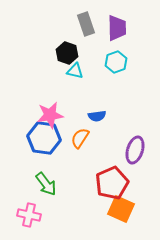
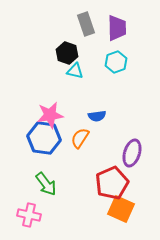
purple ellipse: moved 3 px left, 3 px down
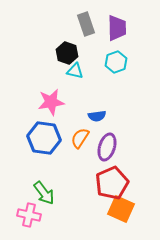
pink star: moved 1 px right, 13 px up
purple ellipse: moved 25 px left, 6 px up
green arrow: moved 2 px left, 9 px down
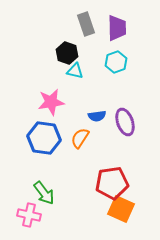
purple ellipse: moved 18 px right, 25 px up; rotated 36 degrees counterclockwise
red pentagon: rotated 16 degrees clockwise
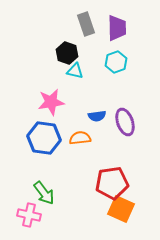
orange semicircle: rotated 50 degrees clockwise
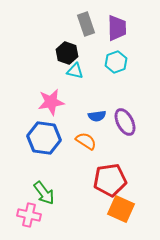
purple ellipse: rotated 8 degrees counterclockwise
orange semicircle: moved 6 px right, 3 px down; rotated 40 degrees clockwise
red pentagon: moved 2 px left, 3 px up
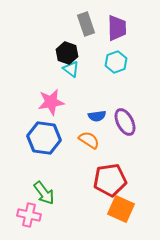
cyan triangle: moved 4 px left, 2 px up; rotated 24 degrees clockwise
orange semicircle: moved 3 px right, 1 px up
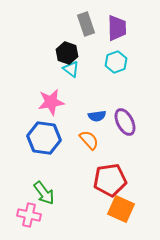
orange semicircle: rotated 15 degrees clockwise
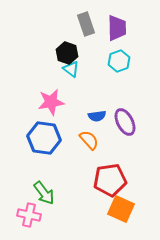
cyan hexagon: moved 3 px right, 1 px up
